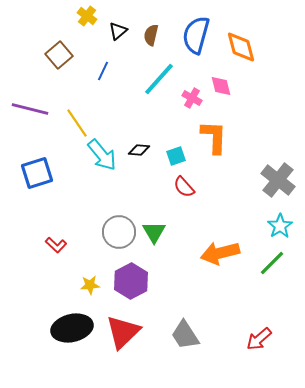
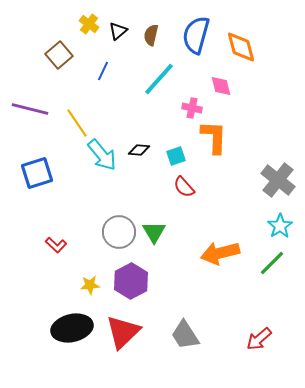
yellow cross: moved 2 px right, 8 px down
pink cross: moved 10 px down; rotated 18 degrees counterclockwise
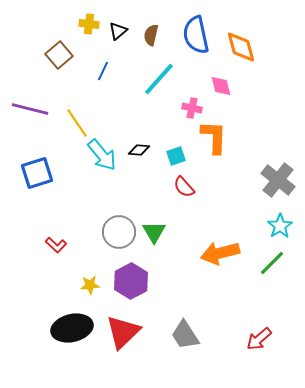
yellow cross: rotated 30 degrees counterclockwise
blue semicircle: rotated 27 degrees counterclockwise
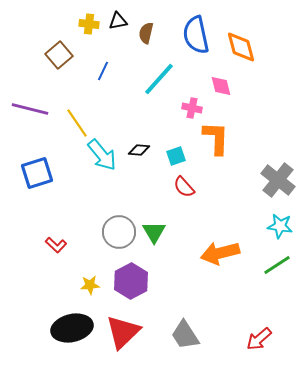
black triangle: moved 10 px up; rotated 30 degrees clockwise
brown semicircle: moved 5 px left, 2 px up
orange L-shape: moved 2 px right, 1 px down
cyan star: rotated 30 degrees counterclockwise
green line: moved 5 px right, 2 px down; rotated 12 degrees clockwise
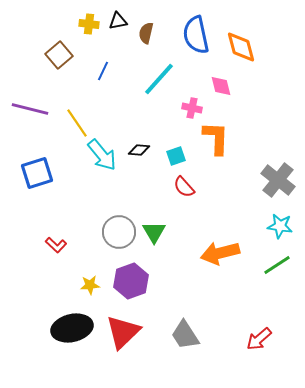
purple hexagon: rotated 8 degrees clockwise
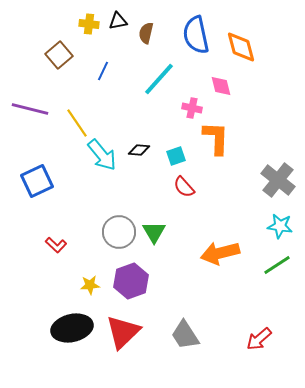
blue square: moved 8 px down; rotated 8 degrees counterclockwise
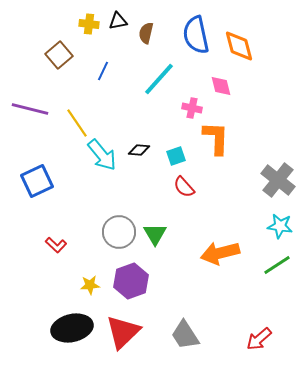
orange diamond: moved 2 px left, 1 px up
green triangle: moved 1 px right, 2 px down
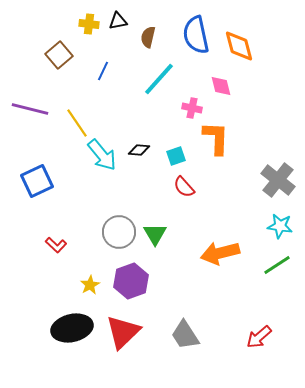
brown semicircle: moved 2 px right, 4 px down
yellow star: rotated 24 degrees counterclockwise
red arrow: moved 2 px up
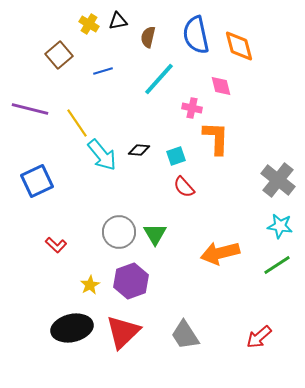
yellow cross: rotated 24 degrees clockwise
blue line: rotated 48 degrees clockwise
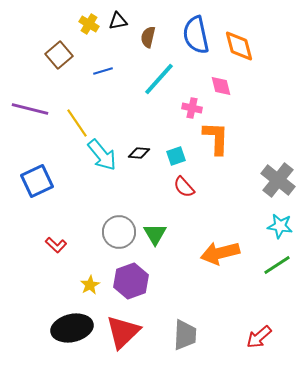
black diamond: moved 3 px down
gray trapezoid: rotated 144 degrees counterclockwise
